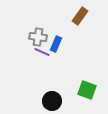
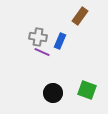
blue rectangle: moved 4 px right, 3 px up
black circle: moved 1 px right, 8 px up
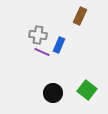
brown rectangle: rotated 12 degrees counterclockwise
gray cross: moved 2 px up
blue rectangle: moved 1 px left, 4 px down
green square: rotated 18 degrees clockwise
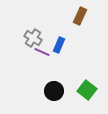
gray cross: moved 5 px left, 3 px down; rotated 24 degrees clockwise
black circle: moved 1 px right, 2 px up
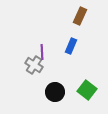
gray cross: moved 1 px right, 27 px down
blue rectangle: moved 12 px right, 1 px down
purple line: rotated 63 degrees clockwise
black circle: moved 1 px right, 1 px down
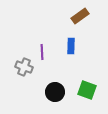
brown rectangle: rotated 30 degrees clockwise
blue rectangle: rotated 21 degrees counterclockwise
gray cross: moved 10 px left, 2 px down; rotated 12 degrees counterclockwise
green square: rotated 18 degrees counterclockwise
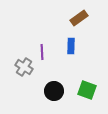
brown rectangle: moved 1 px left, 2 px down
gray cross: rotated 12 degrees clockwise
black circle: moved 1 px left, 1 px up
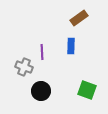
gray cross: rotated 12 degrees counterclockwise
black circle: moved 13 px left
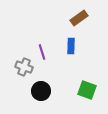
purple line: rotated 14 degrees counterclockwise
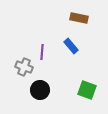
brown rectangle: rotated 48 degrees clockwise
blue rectangle: rotated 42 degrees counterclockwise
purple line: rotated 21 degrees clockwise
black circle: moved 1 px left, 1 px up
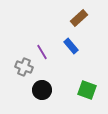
brown rectangle: rotated 54 degrees counterclockwise
purple line: rotated 35 degrees counterclockwise
black circle: moved 2 px right
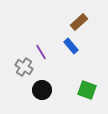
brown rectangle: moved 4 px down
purple line: moved 1 px left
gray cross: rotated 12 degrees clockwise
